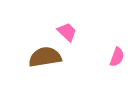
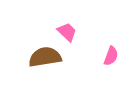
pink semicircle: moved 6 px left, 1 px up
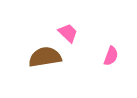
pink trapezoid: moved 1 px right, 1 px down
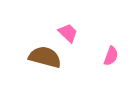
brown semicircle: rotated 24 degrees clockwise
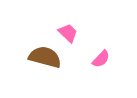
pink semicircle: moved 10 px left, 3 px down; rotated 24 degrees clockwise
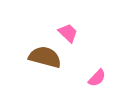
pink semicircle: moved 4 px left, 19 px down
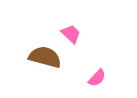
pink trapezoid: moved 3 px right, 1 px down
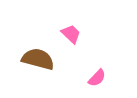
brown semicircle: moved 7 px left, 2 px down
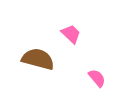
pink semicircle: rotated 84 degrees counterclockwise
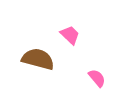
pink trapezoid: moved 1 px left, 1 px down
